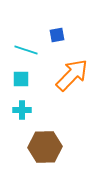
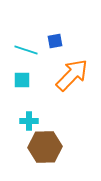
blue square: moved 2 px left, 6 px down
cyan square: moved 1 px right, 1 px down
cyan cross: moved 7 px right, 11 px down
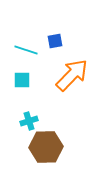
cyan cross: rotated 18 degrees counterclockwise
brown hexagon: moved 1 px right
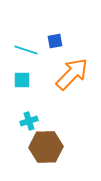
orange arrow: moved 1 px up
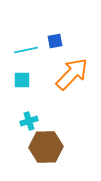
cyan line: rotated 30 degrees counterclockwise
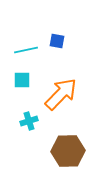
blue square: moved 2 px right; rotated 21 degrees clockwise
orange arrow: moved 11 px left, 20 px down
brown hexagon: moved 22 px right, 4 px down
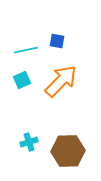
cyan square: rotated 24 degrees counterclockwise
orange arrow: moved 13 px up
cyan cross: moved 21 px down
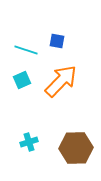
cyan line: rotated 30 degrees clockwise
brown hexagon: moved 8 px right, 3 px up
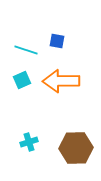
orange arrow: rotated 135 degrees counterclockwise
